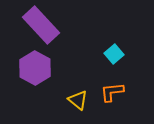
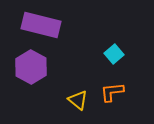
purple rectangle: rotated 33 degrees counterclockwise
purple hexagon: moved 4 px left, 1 px up
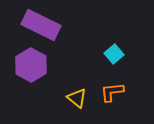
purple rectangle: rotated 12 degrees clockwise
purple hexagon: moved 2 px up
yellow triangle: moved 1 px left, 2 px up
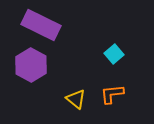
orange L-shape: moved 2 px down
yellow triangle: moved 1 px left, 1 px down
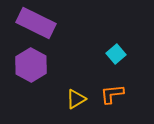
purple rectangle: moved 5 px left, 2 px up
cyan square: moved 2 px right
yellow triangle: rotated 50 degrees clockwise
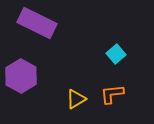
purple rectangle: moved 1 px right
purple hexagon: moved 10 px left, 11 px down
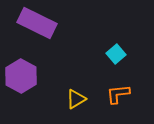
orange L-shape: moved 6 px right
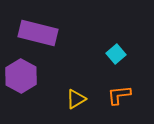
purple rectangle: moved 1 px right, 10 px down; rotated 12 degrees counterclockwise
orange L-shape: moved 1 px right, 1 px down
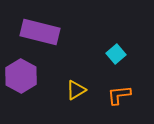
purple rectangle: moved 2 px right, 1 px up
yellow triangle: moved 9 px up
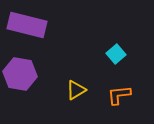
purple rectangle: moved 13 px left, 7 px up
purple hexagon: moved 1 px left, 2 px up; rotated 20 degrees counterclockwise
